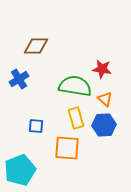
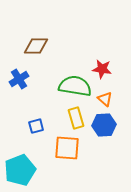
blue square: rotated 21 degrees counterclockwise
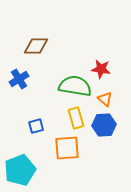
red star: moved 1 px left
orange square: rotated 8 degrees counterclockwise
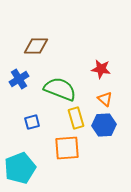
green semicircle: moved 15 px left, 3 px down; rotated 12 degrees clockwise
blue square: moved 4 px left, 4 px up
cyan pentagon: moved 2 px up
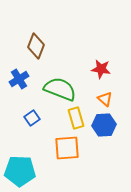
brown diamond: rotated 70 degrees counterclockwise
blue square: moved 4 px up; rotated 21 degrees counterclockwise
cyan pentagon: moved 3 px down; rotated 24 degrees clockwise
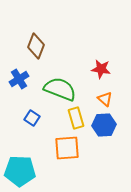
blue square: rotated 21 degrees counterclockwise
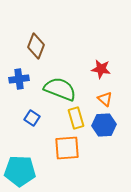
blue cross: rotated 24 degrees clockwise
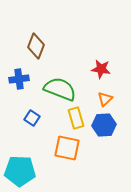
orange triangle: rotated 35 degrees clockwise
orange square: rotated 16 degrees clockwise
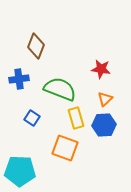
orange square: moved 2 px left; rotated 8 degrees clockwise
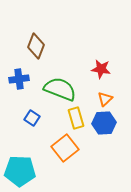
blue hexagon: moved 2 px up
orange square: rotated 32 degrees clockwise
